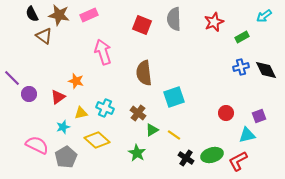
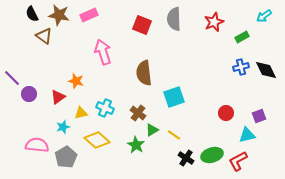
pink semicircle: rotated 20 degrees counterclockwise
green star: moved 1 px left, 8 px up
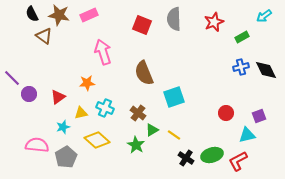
brown semicircle: rotated 15 degrees counterclockwise
orange star: moved 11 px right, 2 px down; rotated 21 degrees counterclockwise
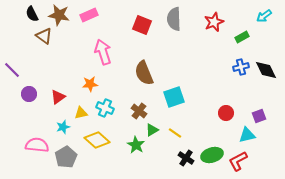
purple line: moved 8 px up
orange star: moved 3 px right, 1 px down
brown cross: moved 1 px right, 2 px up
yellow line: moved 1 px right, 2 px up
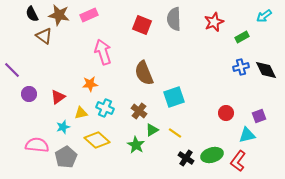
red L-shape: rotated 25 degrees counterclockwise
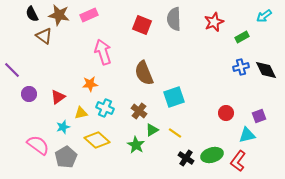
pink semicircle: moved 1 px right; rotated 30 degrees clockwise
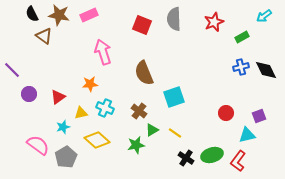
green star: rotated 30 degrees clockwise
